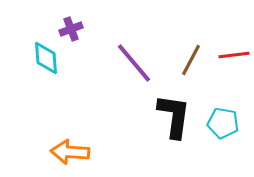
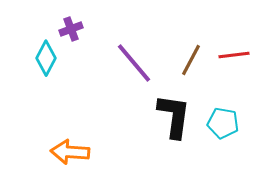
cyan diamond: rotated 32 degrees clockwise
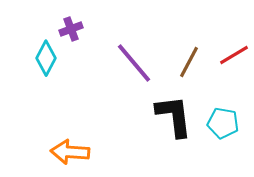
red line: rotated 24 degrees counterclockwise
brown line: moved 2 px left, 2 px down
black L-shape: rotated 15 degrees counterclockwise
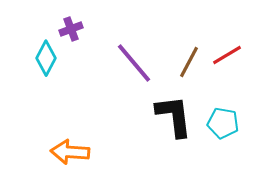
red line: moved 7 px left
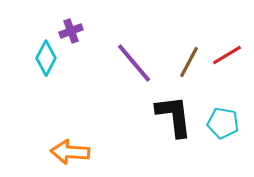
purple cross: moved 2 px down
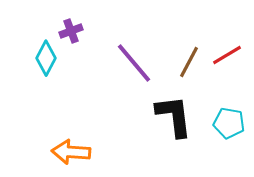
cyan pentagon: moved 6 px right
orange arrow: moved 1 px right
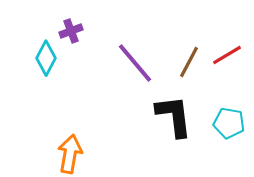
purple line: moved 1 px right
orange arrow: moved 1 px left, 2 px down; rotated 96 degrees clockwise
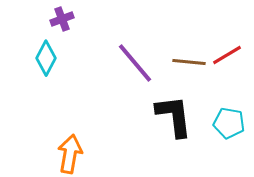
purple cross: moved 9 px left, 12 px up
brown line: rotated 68 degrees clockwise
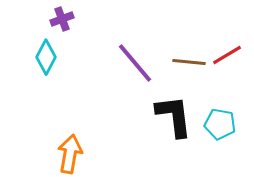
cyan diamond: moved 1 px up
cyan pentagon: moved 9 px left, 1 px down
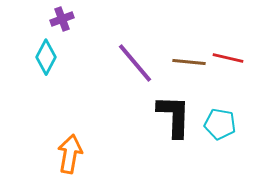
red line: moved 1 px right, 3 px down; rotated 44 degrees clockwise
black L-shape: rotated 9 degrees clockwise
